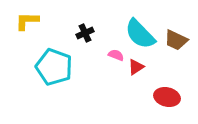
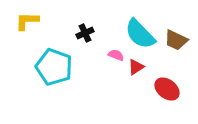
red ellipse: moved 8 px up; rotated 25 degrees clockwise
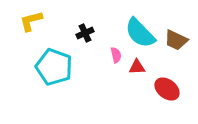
yellow L-shape: moved 4 px right; rotated 15 degrees counterclockwise
cyan semicircle: moved 1 px up
pink semicircle: rotated 56 degrees clockwise
red triangle: moved 1 px right; rotated 30 degrees clockwise
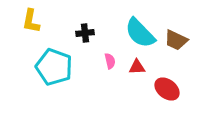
yellow L-shape: rotated 65 degrees counterclockwise
black cross: rotated 18 degrees clockwise
pink semicircle: moved 6 px left, 6 px down
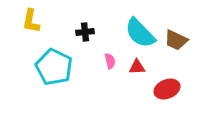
black cross: moved 1 px up
cyan pentagon: rotated 6 degrees clockwise
red ellipse: rotated 60 degrees counterclockwise
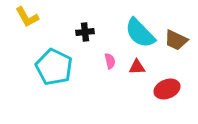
yellow L-shape: moved 4 px left, 4 px up; rotated 40 degrees counterclockwise
